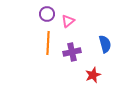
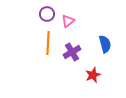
purple cross: rotated 18 degrees counterclockwise
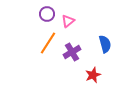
orange line: rotated 30 degrees clockwise
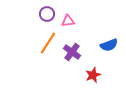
pink triangle: rotated 32 degrees clockwise
blue semicircle: moved 4 px right, 1 px down; rotated 84 degrees clockwise
purple cross: rotated 24 degrees counterclockwise
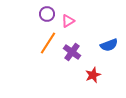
pink triangle: rotated 24 degrees counterclockwise
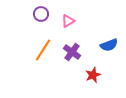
purple circle: moved 6 px left
orange line: moved 5 px left, 7 px down
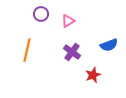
orange line: moved 16 px left; rotated 20 degrees counterclockwise
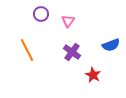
pink triangle: rotated 24 degrees counterclockwise
blue semicircle: moved 2 px right
orange line: rotated 40 degrees counterclockwise
red star: rotated 21 degrees counterclockwise
